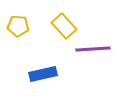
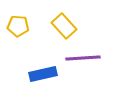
purple line: moved 10 px left, 9 px down
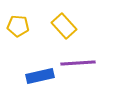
purple line: moved 5 px left, 5 px down
blue rectangle: moved 3 px left, 2 px down
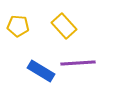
blue rectangle: moved 1 px right, 5 px up; rotated 44 degrees clockwise
